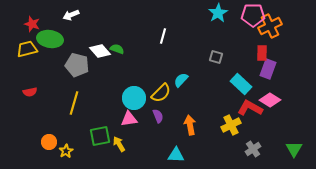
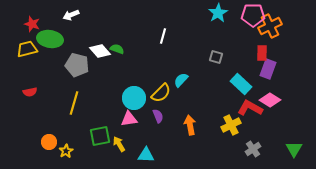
cyan triangle: moved 30 px left
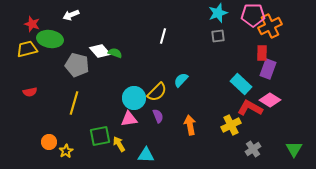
cyan star: rotated 12 degrees clockwise
green semicircle: moved 2 px left, 4 px down
gray square: moved 2 px right, 21 px up; rotated 24 degrees counterclockwise
yellow semicircle: moved 4 px left, 1 px up
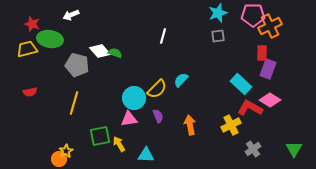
yellow semicircle: moved 3 px up
orange circle: moved 10 px right, 17 px down
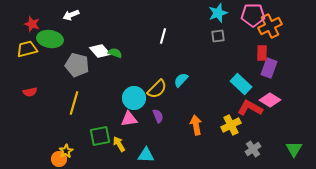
purple rectangle: moved 1 px right, 1 px up
orange arrow: moved 6 px right
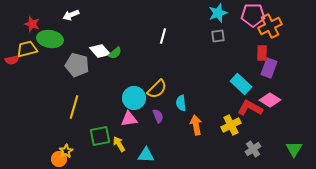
green semicircle: rotated 120 degrees clockwise
cyan semicircle: moved 23 px down; rotated 49 degrees counterclockwise
red semicircle: moved 18 px left, 32 px up
yellow line: moved 4 px down
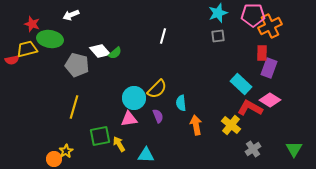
yellow cross: rotated 24 degrees counterclockwise
orange circle: moved 5 px left
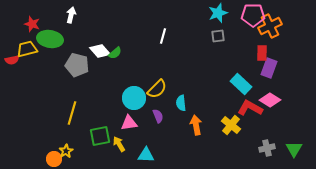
white arrow: rotated 126 degrees clockwise
yellow line: moved 2 px left, 6 px down
pink triangle: moved 4 px down
gray cross: moved 14 px right, 1 px up; rotated 21 degrees clockwise
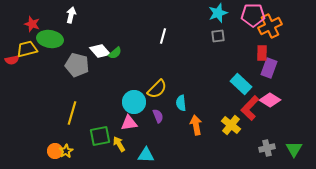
cyan circle: moved 4 px down
red L-shape: rotated 75 degrees counterclockwise
orange circle: moved 1 px right, 8 px up
